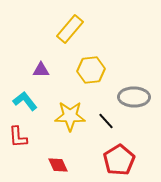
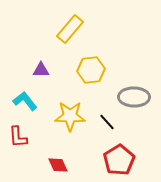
black line: moved 1 px right, 1 px down
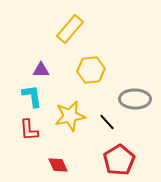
gray ellipse: moved 1 px right, 2 px down
cyan L-shape: moved 7 px right, 5 px up; rotated 30 degrees clockwise
yellow star: rotated 12 degrees counterclockwise
red L-shape: moved 11 px right, 7 px up
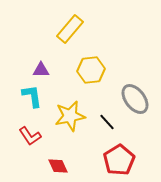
gray ellipse: rotated 52 degrees clockwise
red L-shape: moved 1 px right, 6 px down; rotated 30 degrees counterclockwise
red diamond: moved 1 px down
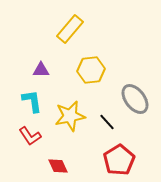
cyan L-shape: moved 5 px down
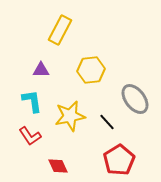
yellow rectangle: moved 10 px left, 1 px down; rotated 12 degrees counterclockwise
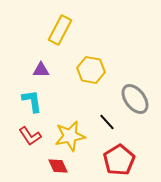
yellow hexagon: rotated 16 degrees clockwise
yellow star: moved 20 px down
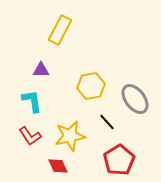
yellow hexagon: moved 16 px down; rotated 20 degrees counterclockwise
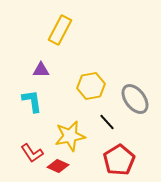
red L-shape: moved 2 px right, 17 px down
red diamond: rotated 40 degrees counterclockwise
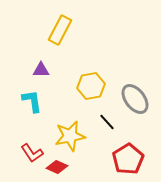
red pentagon: moved 9 px right, 1 px up
red diamond: moved 1 px left, 1 px down
